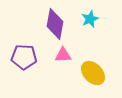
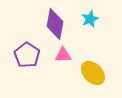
purple pentagon: moved 3 px right, 2 px up; rotated 30 degrees clockwise
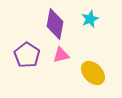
pink triangle: moved 2 px left; rotated 12 degrees counterclockwise
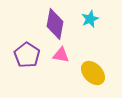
pink triangle: rotated 24 degrees clockwise
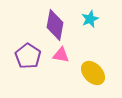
purple diamond: moved 1 px down
purple pentagon: moved 1 px right, 1 px down
